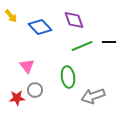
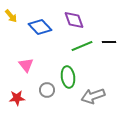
pink triangle: moved 1 px left, 1 px up
gray circle: moved 12 px right
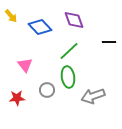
green line: moved 13 px left, 5 px down; rotated 20 degrees counterclockwise
pink triangle: moved 1 px left
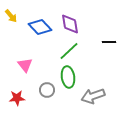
purple diamond: moved 4 px left, 4 px down; rotated 10 degrees clockwise
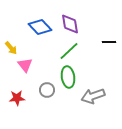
yellow arrow: moved 32 px down
